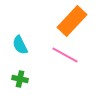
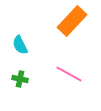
pink line: moved 4 px right, 19 px down
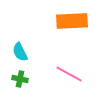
orange rectangle: rotated 44 degrees clockwise
cyan semicircle: moved 7 px down
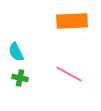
cyan semicircle: moved 4 px left
green cross: moved 1 px up
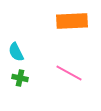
pink line: moved 1 px up
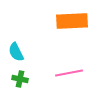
pink line: rotated 40 degrees counterclockwise
green cross: moved 1 px down
